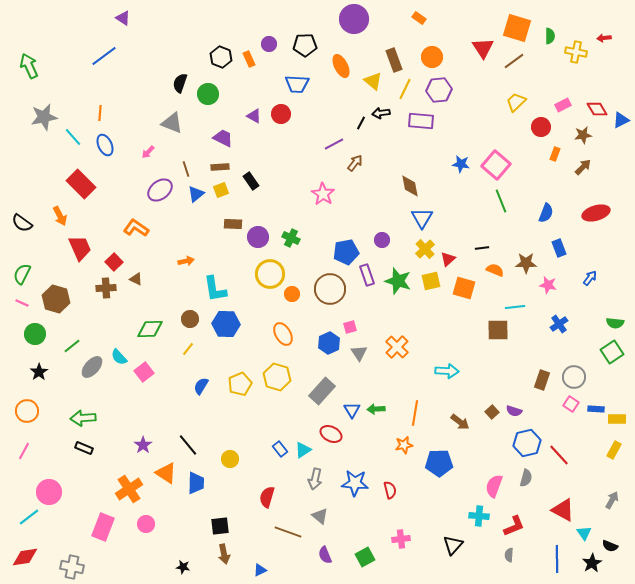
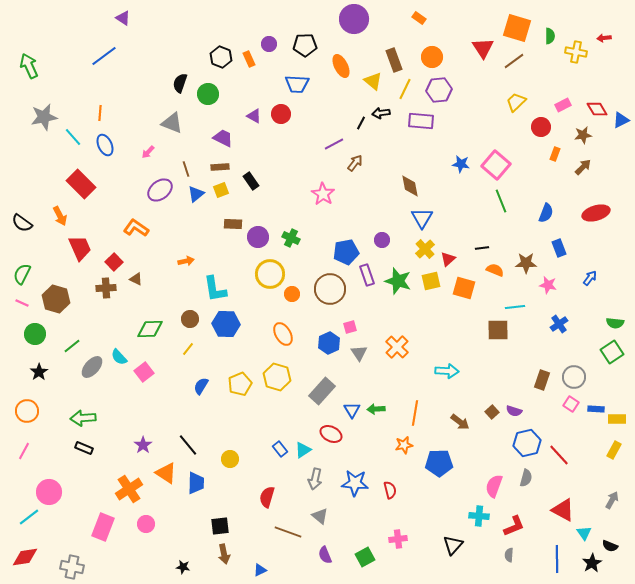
pink cross at (401, 539): moved 3 px left
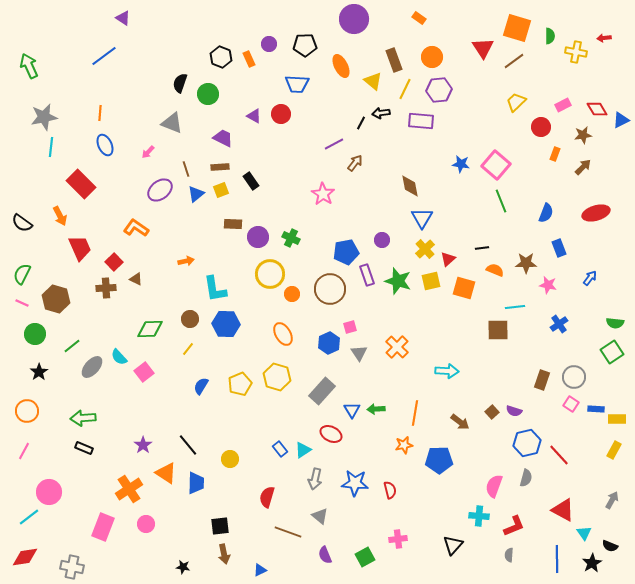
cyan line at (73, 137): moved 22 px left, 10 px down; rotated 48 degrees clockwise
blue pentagon at (439, 463): moved 3 px up
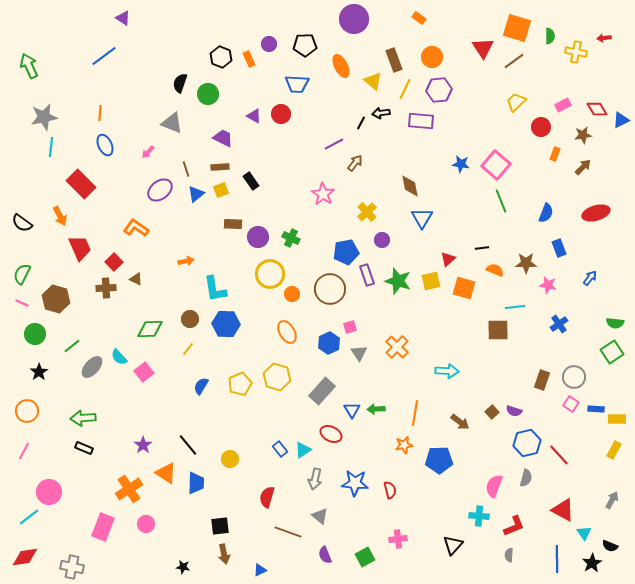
yellow cross at (425, 249): moved 58 px left, 37 px up
orange ellipse at (283, 334): moved 4 px right, 2 px up
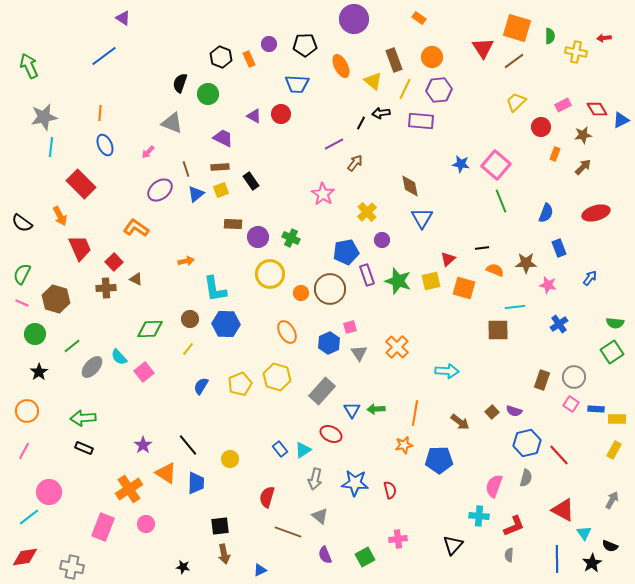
orange circle at (292, 294): moved 9 px right, 1 px up
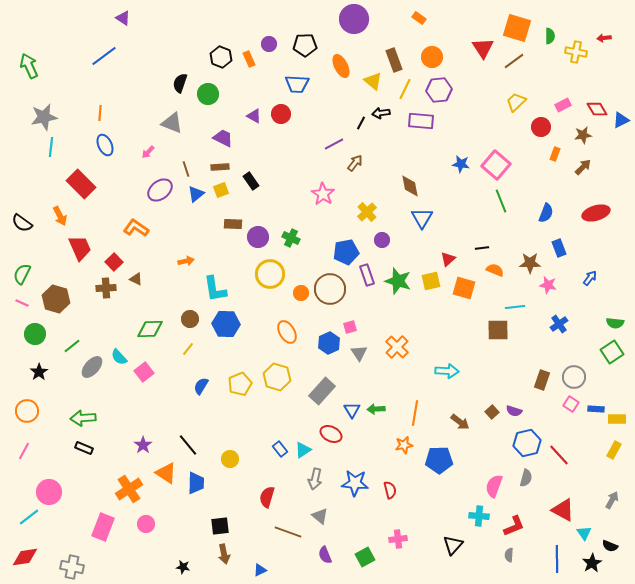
brown star at (526, 263): moved 4 px right
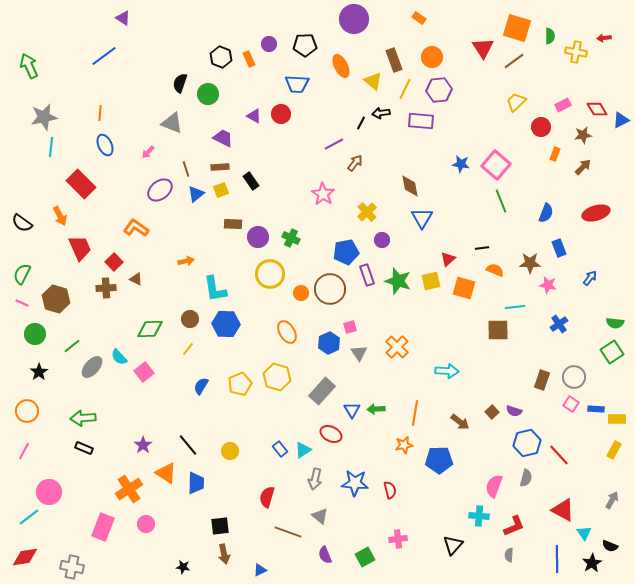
yellow circle at (230, 459): moved 8 px up
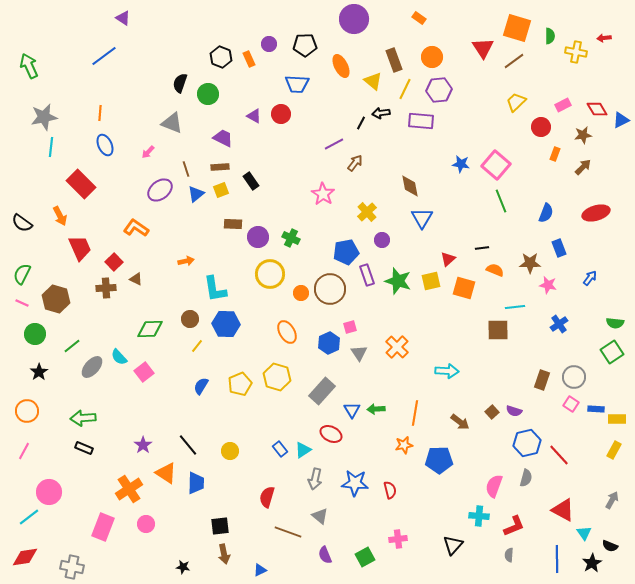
yellow line at (188, 349): moved 9 px right, 3 px up
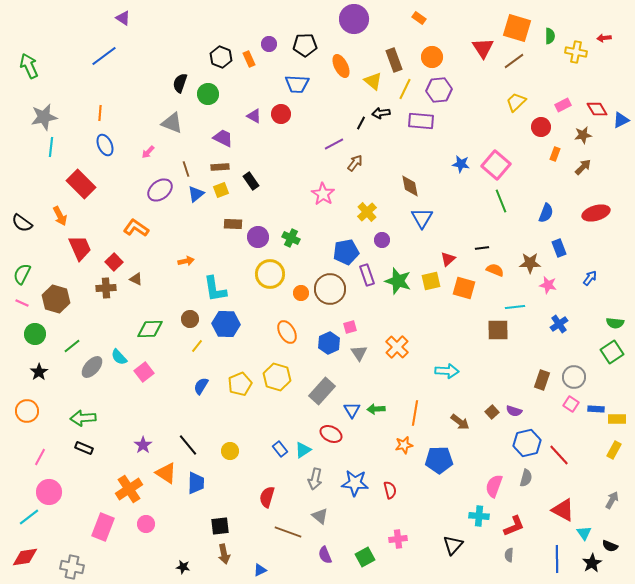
pink line at (24, 451): moved 16 px right, 6 px down
